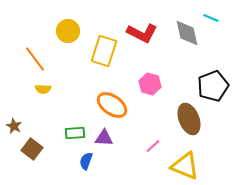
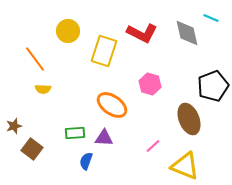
brown star: rotated 28 degrees clockwise
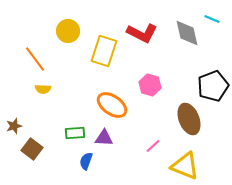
cyan line: moved 1 px right, 1 px down
pink hexagon: moved 1 px down
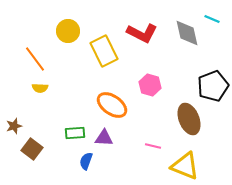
yellow rectangle: rotated 44 degrees counterclockwise
yellow semicircle: moved 3 px left, 1 px up
pink line: rotated 56 degrees clockwise
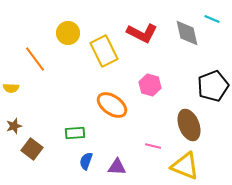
yellow circle: moved 2 px down
yellow semicircle: moved 29 px left
brown ellipse: moved 6 px down
purple triangle: moved 13 px right, 29 px down
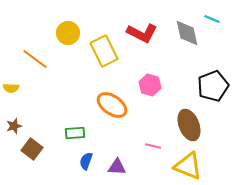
orange line: rotated 16 degrees counterclockwise
yellow triangle: moved 3 px right
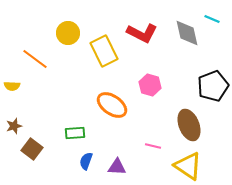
yellow semicircle: moved 1 px right, 2 px up
yellow triangle: rotated 12 degrees clockwise
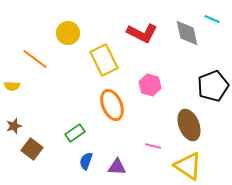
yellow rectangle: moved 9 px down
orange ellipse: rotated 32 degrees clockwise
green rectangle: rotated 30 degrees counterclockwise
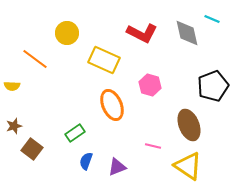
yellow circle: moved 1 px left
yellow rectangle: rotated 40 degrees counterclockwise
purple triangle: rotated 24 degrees counterclockwise
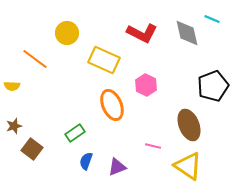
pink hexagon: moved 4 px left; rotated 10 degrees clockwise
